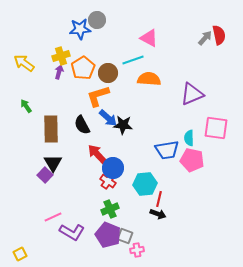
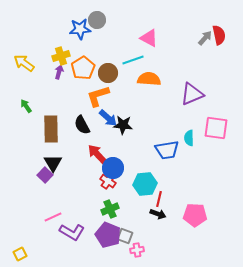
pink pentagon: moved 3 px right, 55 px down; rotated 10 degrees counterclockwise
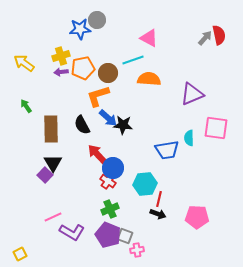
orange pentagon: rotated 20 degrees clockwise
purple arrow: moved 2 px right; rotated 112 degrees counterclockwise
pink pentagon: moved 2 px right, 2 px down
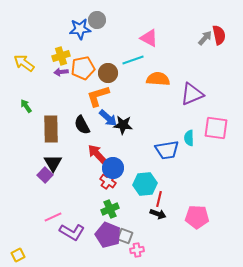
orange semicircle: moved 9 px right
yellow square: moved 2 px left, 1 px down
